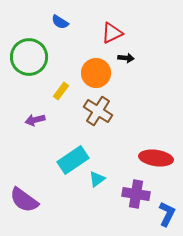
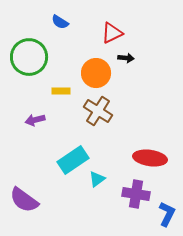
yellow rectangle: rotated 54 degrees clockwise
red ellipse: moved 6 px left
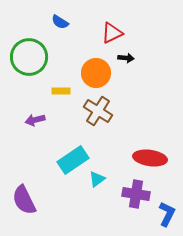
purple semicircle: rotated 28 degrees clockwise
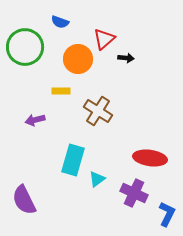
blue semicircle: rotated 12 degrees counterclockwise
red triangle: moved 8 px left, 6 px down; rotated 15 degrees counterclockwise
green circle: moved 4 px left, 10 px up
orange circle: moved 18 px left, 14 px up
cyan rectangle: rotated 40 degrees counterclockwise
purple cross: moved 2 px left, 1 px up; rotated 16 degrees clockwise
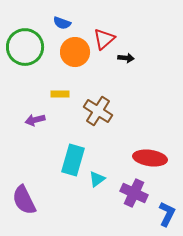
blue semicircle: moved 2 px right, 1 px down
orange circle: moved 3 px left, 7 px up
yellow rectangle: moved 1 px left, 3 px down
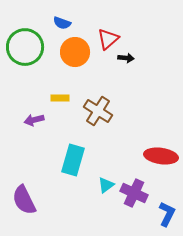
red triangle: moved 4 px right
yellow rectangle: moved 4 px down
purple arrow: moved 1 px left
red ellipse: moved 11 px right, 2 px up
cyan triangle: moved 9 px right, 6 px down
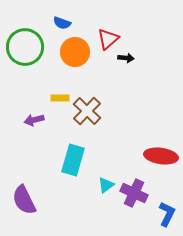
brown cross: moved 11 px left; rotated 12 degrees clockwise
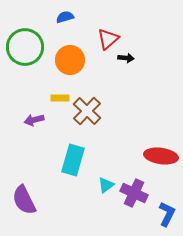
blue semicircle: moved 3 px right, 6 px up; rotated 144 degrees clockwise
orange circle: moved 5 px left, 8 px down
